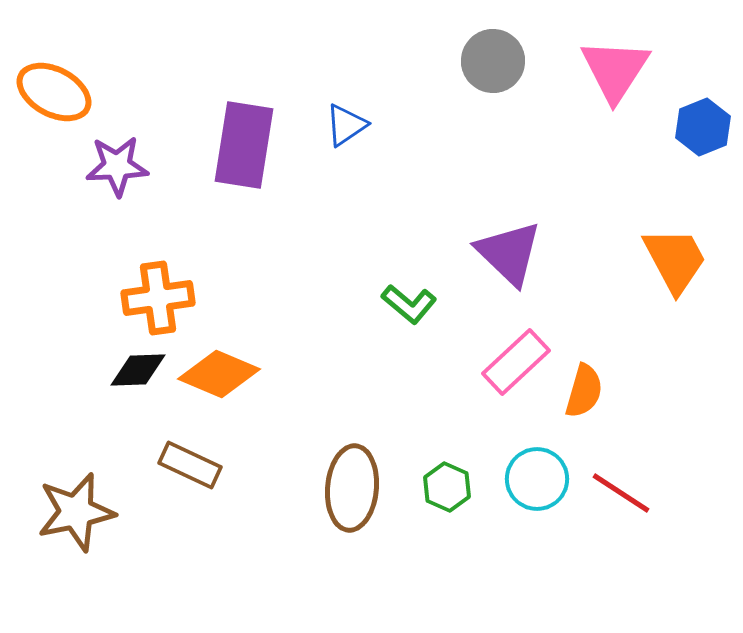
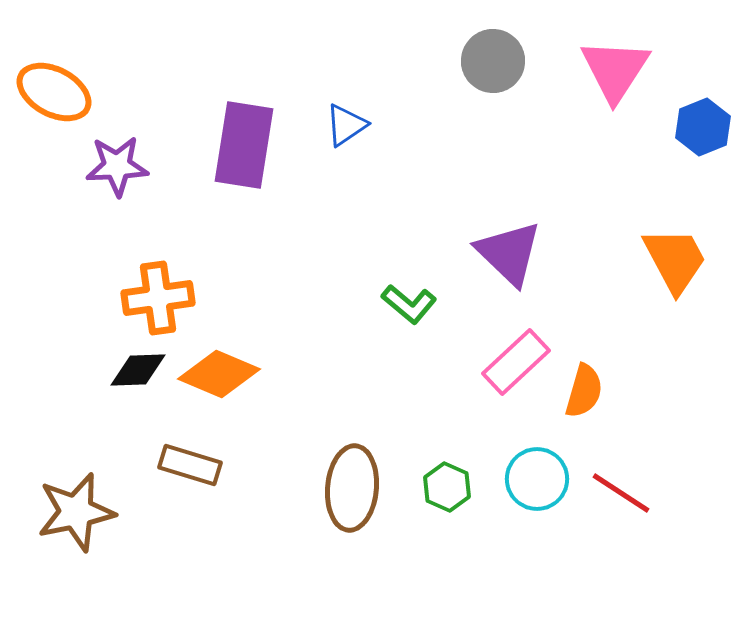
brown rectangle: rotated 8 degrees counterclockwise
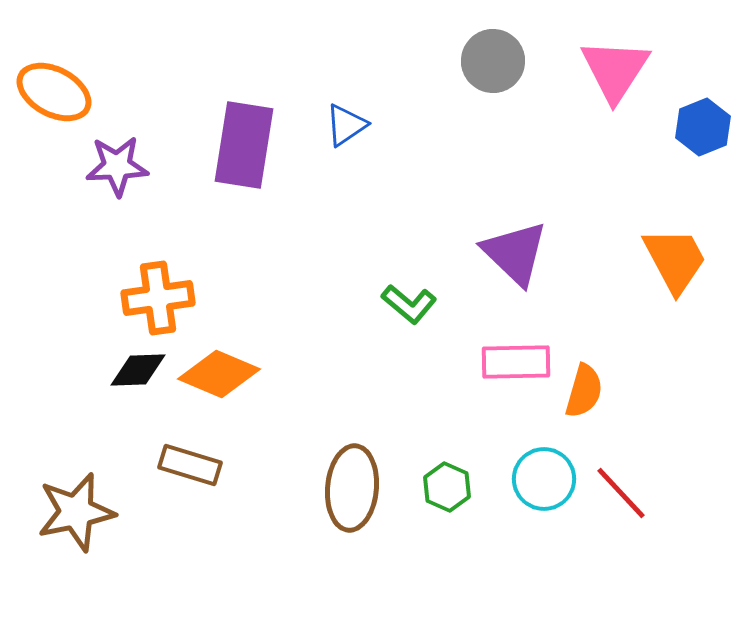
purple triangle: moved 6 px right
pink rectangle: rotated 42 degrees clockwise
cyan circle: moved 7 px right
red line: rotated 14 degrees clockwise
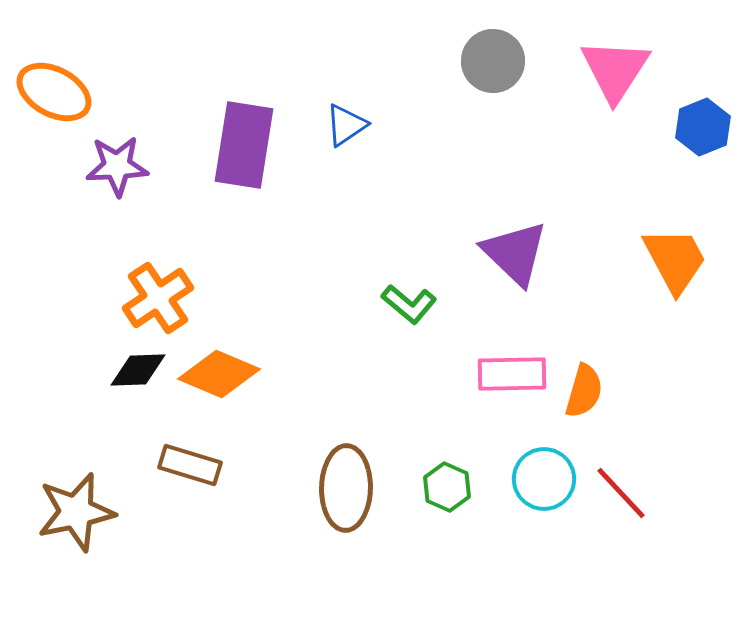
orange cross: rotated 26 degrees counterclockwise
pink rectangle: moved 4 px left, 12 px down
brown ellipse: moved 6 px left; rotated 4 degrees counterclockwise
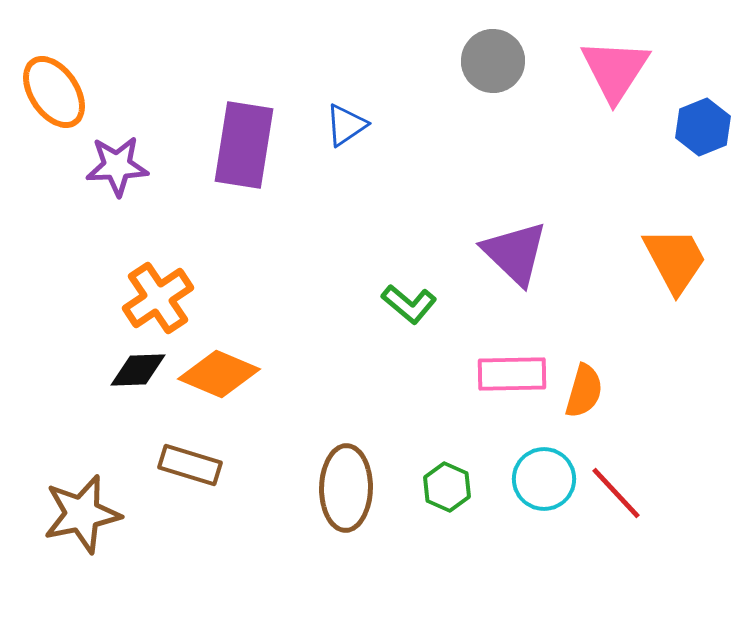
orange ellipse: rotated 28 degrees clockwise
red line: moved 5 px left
brown star: moved 6 px right, 2 px down
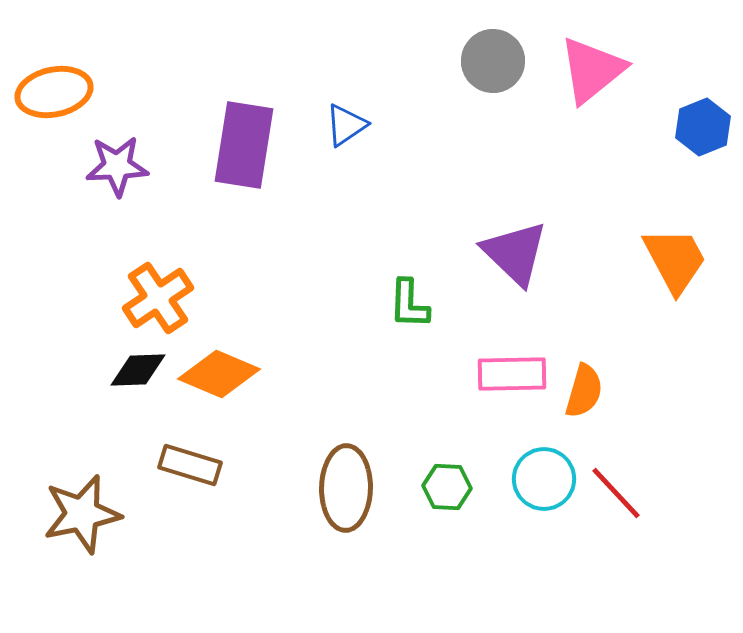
pink triangle: moved 23 px left; rotated 18 degrees clockwise
orange ellipse: rotated 68 degrees counterclockwise
green L-shape: rotated 52 degrees clockwise
green hexagon: rotated 21 degrees counterclockwise
